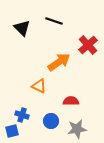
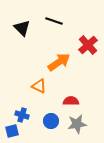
gray star: moved 5 px up
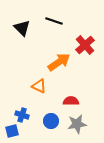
red cross: moved 3 px left
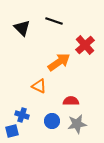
blue circle: moved 1 px right
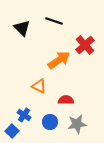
orange arrow: moved 2 px up
red semicircle: moved 5 px left, 1 px up
blue cross: moved 2 px right; rotated 16 degrees clockwise
blue circle: moved 2 px left, 1 px down
blue square: rotated 32 degrees counterclockwise
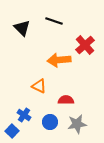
orange arrow: rotated 150 degrees counterclockwise
